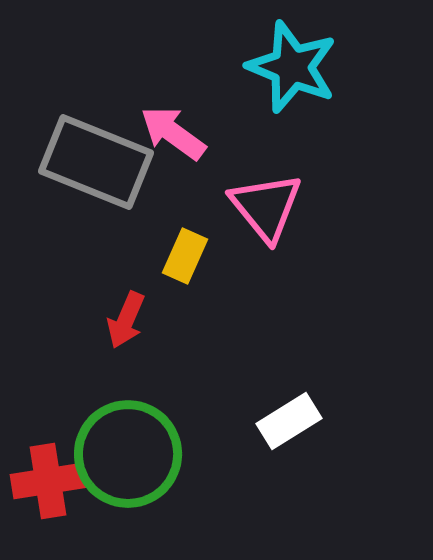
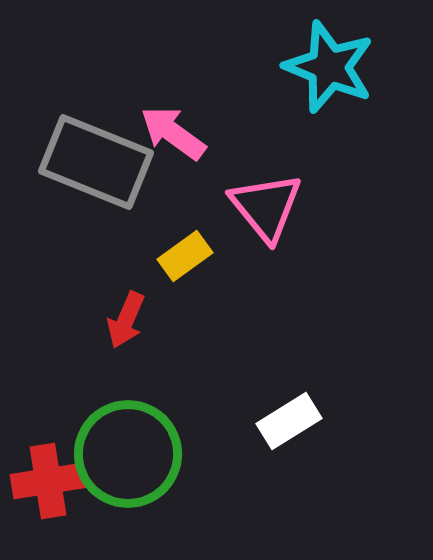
cyan star: moved 37 px right
yellow rectangle: rotated 30 degrees clockwise
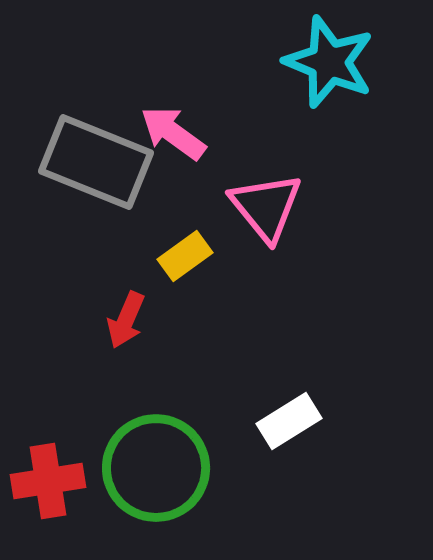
cyan star: moved 5 px up
green circle: moved 28 px right, 14 px down
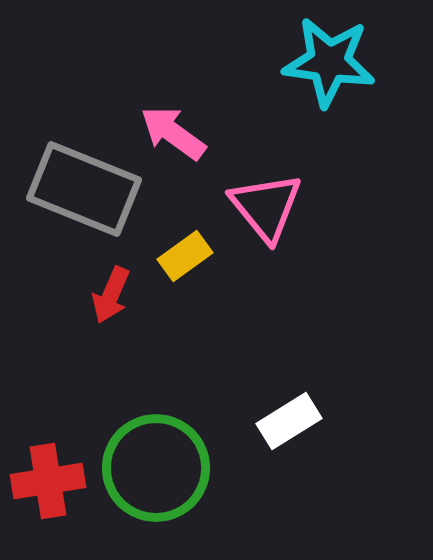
cyan star: rotated 14 degrees counterclockwise
gray rectangle: moved 12 px left, 27 px down
red arrow: moved 15 px left, 25 px up
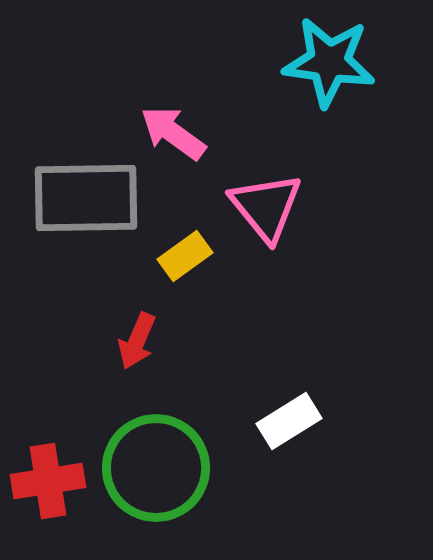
gray rectangle: moved 2 px right, 9 px down; rotated 23 degrees counterclockwise
red arrow: moved 26 px right, 46 px down
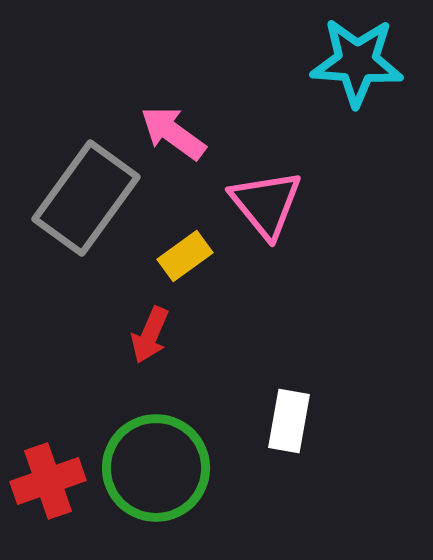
cyan star: moved 28 px right; rotated 4 degrees counterclockwise
gray rectangle: rotated 53 degrees counterclockwise
pink triangle: moved 3 px up
red arrow: moved 13 px right, 6 px up
white rectangle: rotated 48 degrees counterclockwise
red cross: rotated 10 degrees counterclockwise
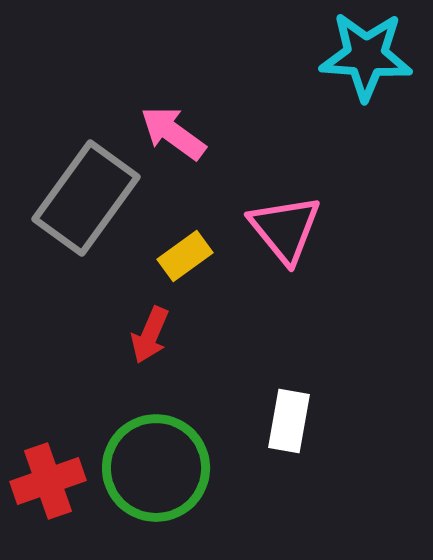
cyan star: moved 9 px right, 6 px up
pink triangle: moved 19 px right, 25 px down
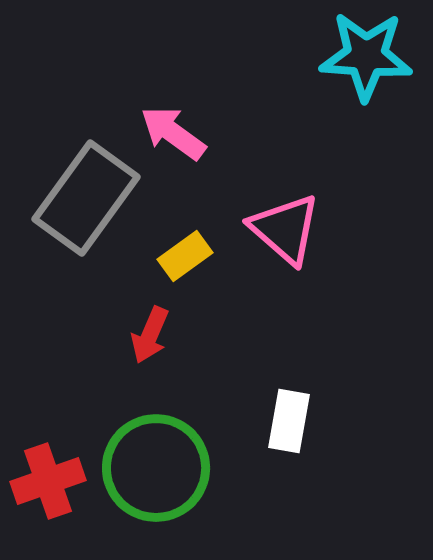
pink triangle: rotated 10 degrees counterclockwise
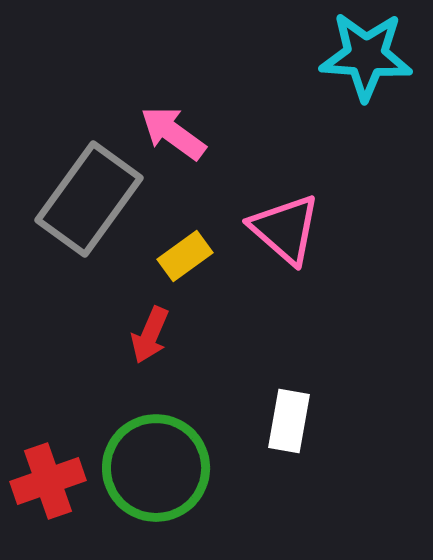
gray rectangle: moved 3 px right, 1 px down
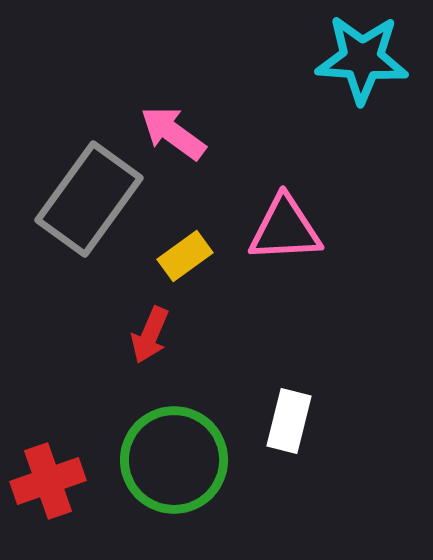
cyan star: moved 4 px left, 3 px down
pink triangle: rotated 44 degrees counterclockwise
white rectangle: rotated 4 degrees clockwise
green circle: moved 18 px right, 8 px up
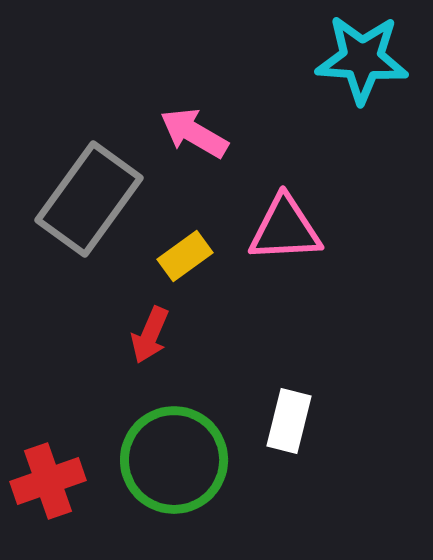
pink arrow: moved 21 px right; rotated 6 degrees counterclockwise
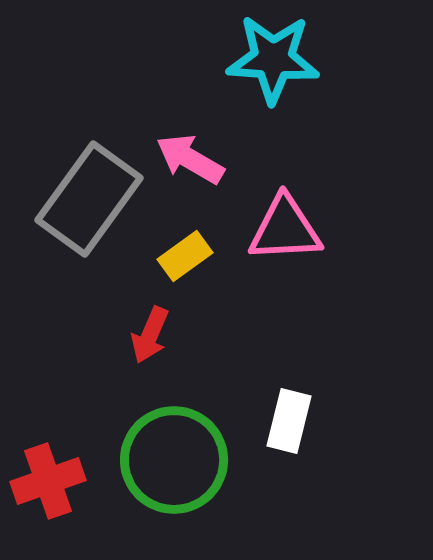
cyan star: moved 89 px left
pink arrow: moved 4 px left, 26 px down
